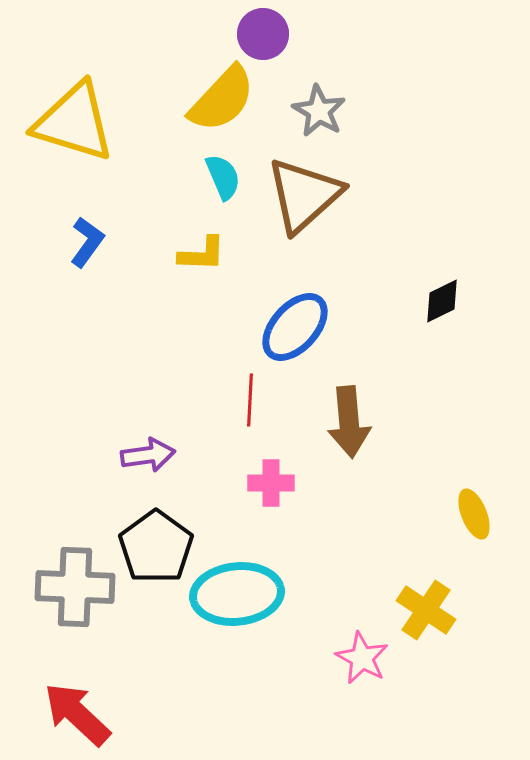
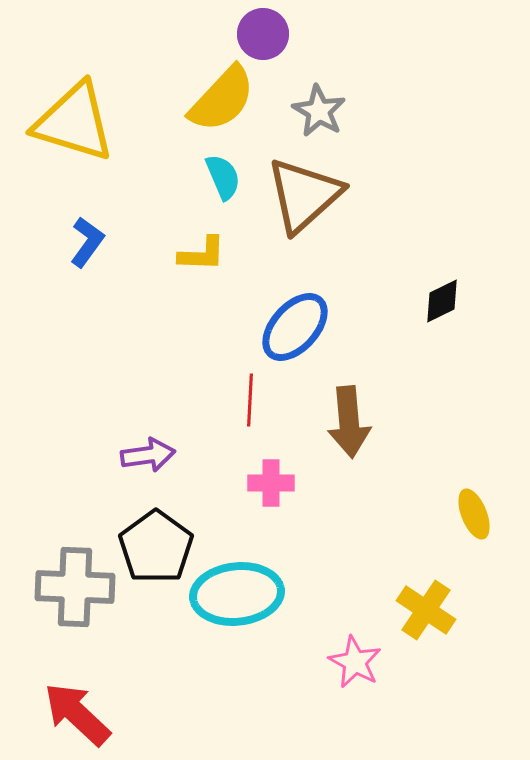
pink star: moved 7 px left, 4 px down
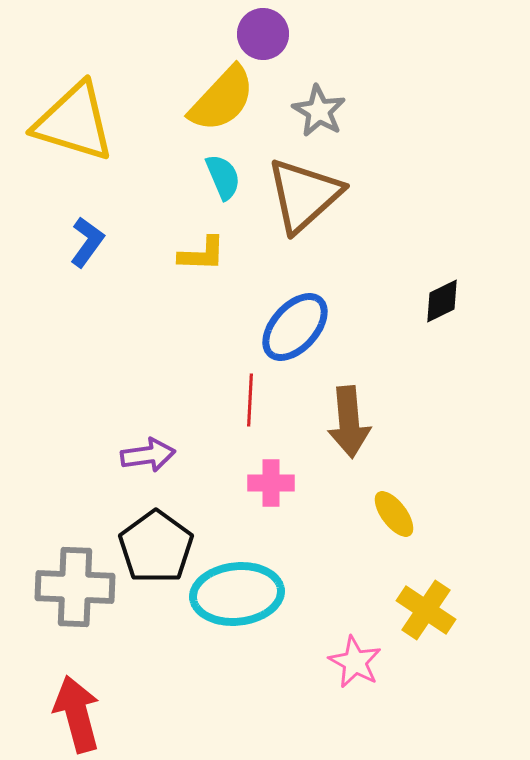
yellow ellipse: moved 80 px left; rotated 15 degrees counterclockwise
red arrow: rotated 32 degrees clockwise
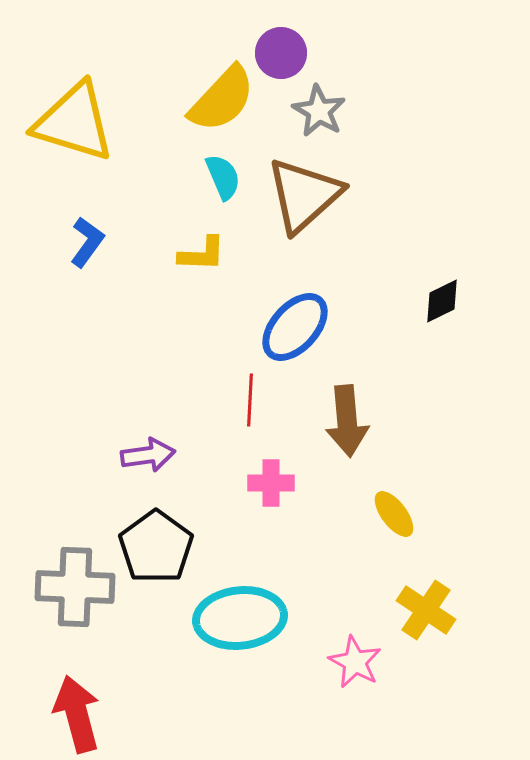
purple circle: moved 18 px right, 19 px down
brown arrow: moved 2 px left, 1 px up
cyan ellipse: moved 3 px right, 24 px down
